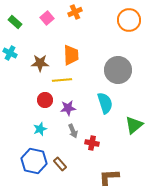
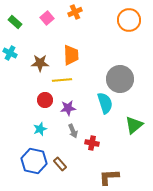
gray circle: moved 2 px right, 9 px down
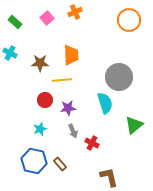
gray circle: moved 1 px left, 2 px up
red cross: rotated 16 degrees clockwise
brown L-shape: rotated 80 degrees clockwise
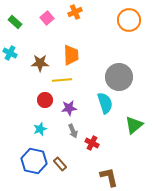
purple star: moved 1 px right
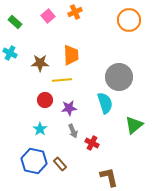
pink square: moved 1 px right, 2 px up
cyan star: rotated 16 degrees counterclockwise
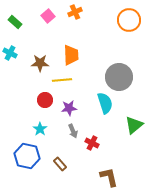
blue hexagon: moved 7 px left, 5 px up
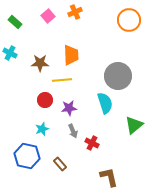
gray circle: moved 1 px left, 1 px up
cyan star: moved 2 px right; rotated 16 degrees clockwise
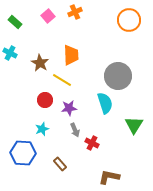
brown star: rotated 30 degrees clockwise
yellow line: rotated 36 degrees clockwise
green triangle: rotated 18 degrees counterclockwise
gray arrow: moved 2 px right, 1 px up
blue hexagon: moved 4 px left, 3 px up; rotated 10 degrees counterclockwise
brown L-shape: rotated 65 degrees counterclockwise
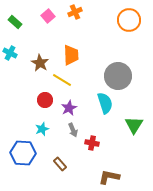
purple star: rotated 21 degrees counterclockwise
gray arrow: moved 2 px left
red cross: rotated 16 degrees counterclockwise
